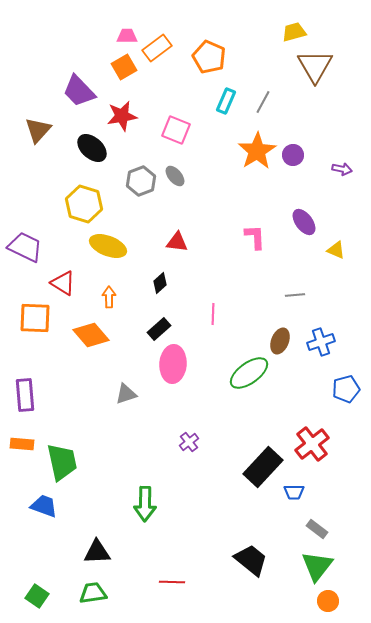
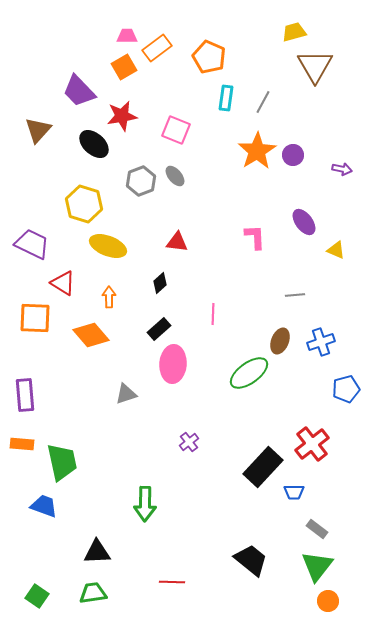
cyan rectangle at (226, 101): moved 3 px up; rotated 15 degrees counterclockwise
black ellipse at (92, 148): moved 2 px right, 4 px up
purple trapezoid at (25, 247): moved 7 px right, 3 px up
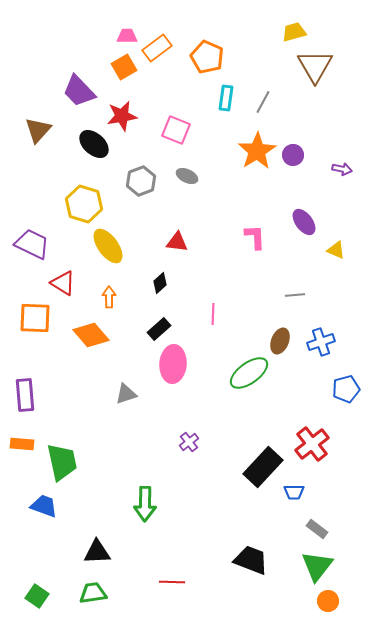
orange pentagon at (209, 57): moved 2 px left
gray ellipse at (175, 176): moved 12 px right; rotated 25 degrees counterclockwise
yellow ellipse at (108, 246): rotated 33 degrees clockwise
black trapezoid at (251, 560): rotated 18 degrees counterclockwise
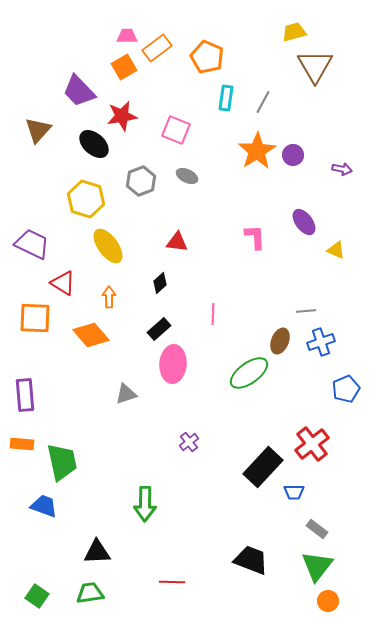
yellow hexagon at (84, 204): moved 2 px right, 5 px up
gray line at (295, 295): moved 11 px right, 16 px down
blue pentagon at (346, 389): rotated 8 degrees counterclockwise
green trapezoid at (93, 593): moved 3 px left
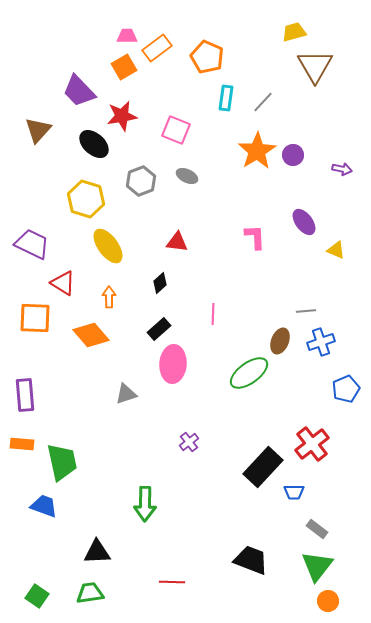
gray line at (263, 102): rotated 15 degrees clockwise
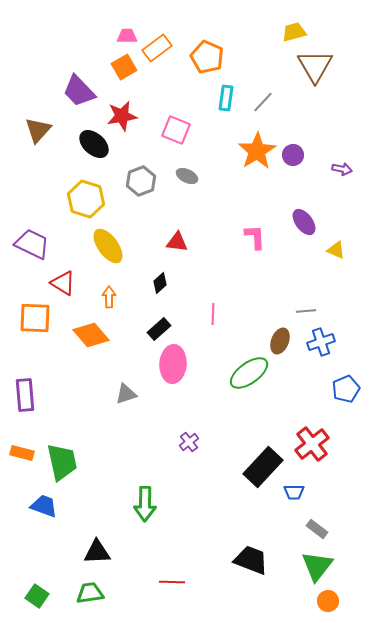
orange rectangle at (22, 444): moved 9 px down; rotated 10 degrees clockwise
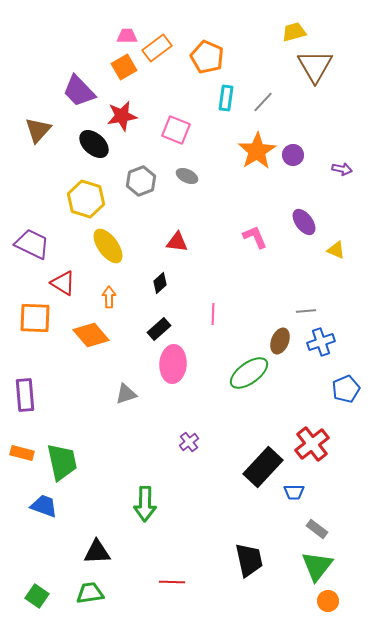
pink L-shape at (255, 237): rotated 20 degrees counterclockwise
black trapezoid at (251, 560): moved 2 px left; rotated 57 degrees clockwise
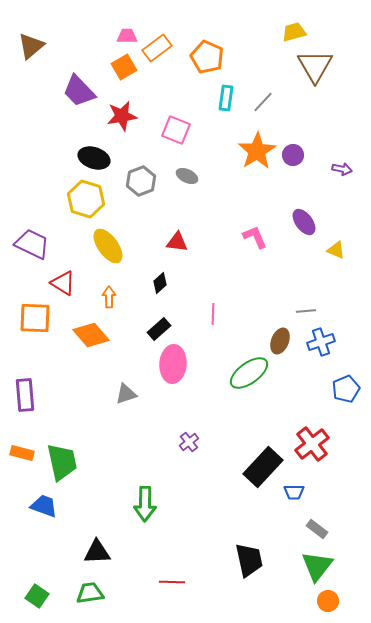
brown triangle at (38, 130): moved 7 px left, 84 px up; rotated 8 degrees clockwise
black ellipse at (94, 144): moved 14 px down; rotated 24 degrees counterclockwise
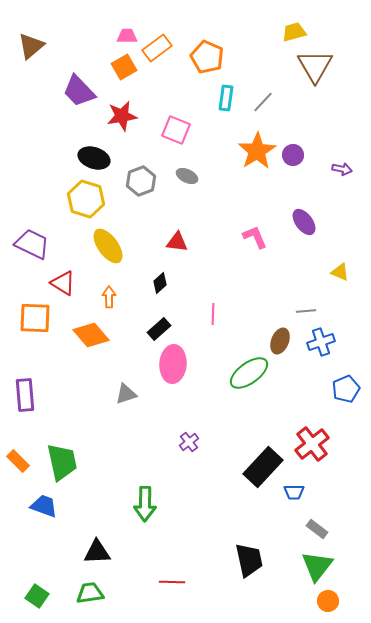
yellow triangle at (336, 250): moved 4 px right, 22 px down
orange rectangle at (22, 453): moved 4 px left, 8 px down; rotated 30 degrees clockwise
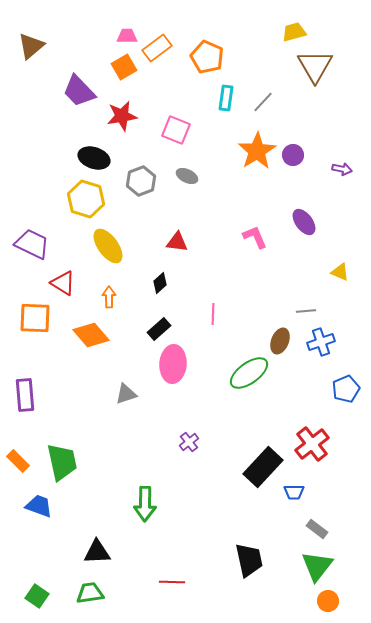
blue trapezoid at (44, 506): moved 5 px left
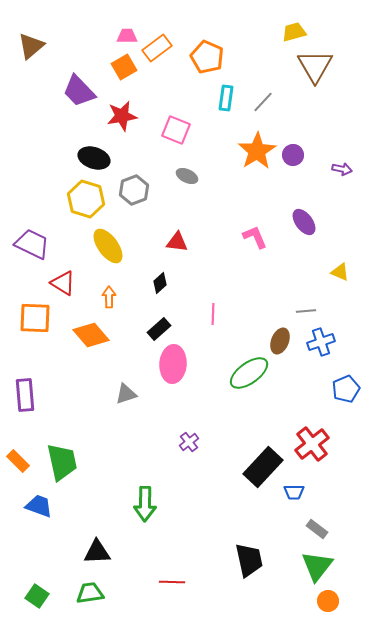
gray hexagon at (141, 181): moved 7 px left, 9 px down
